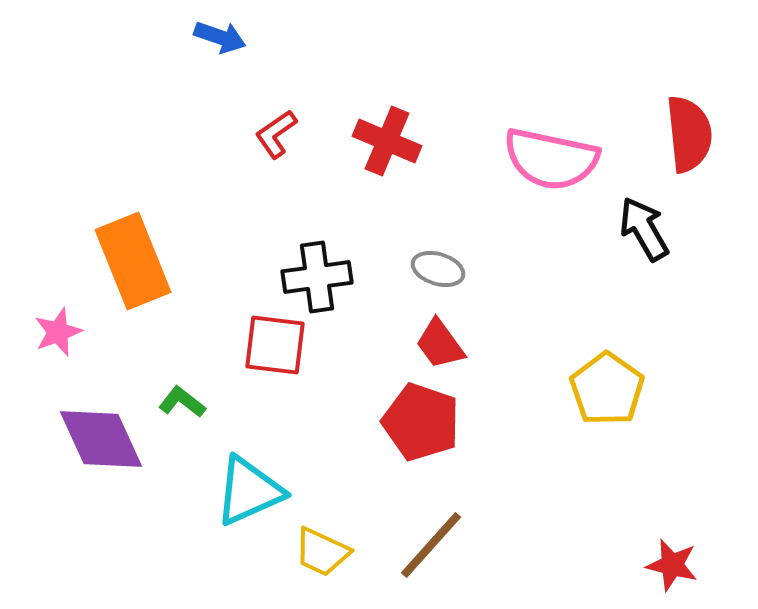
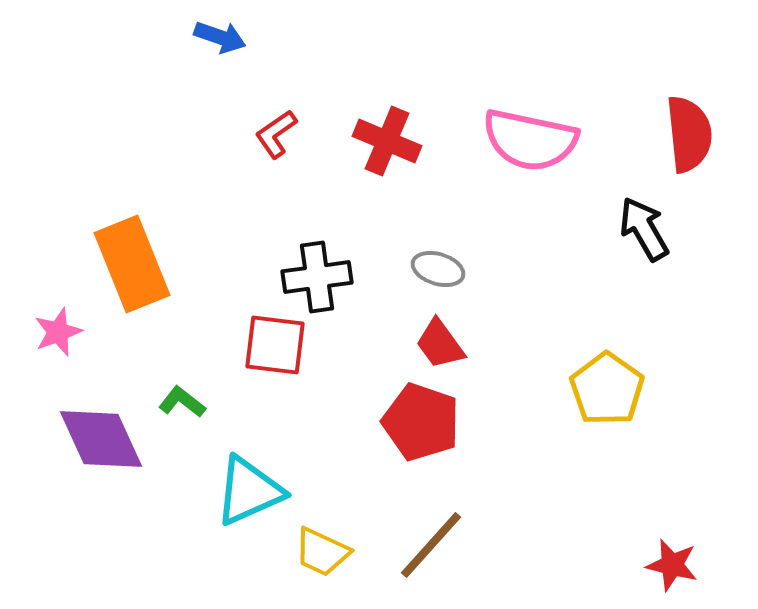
pink semicircle: moved 21 px left, 19 px up
orange rectangle: moved 1 px left, 3 px down
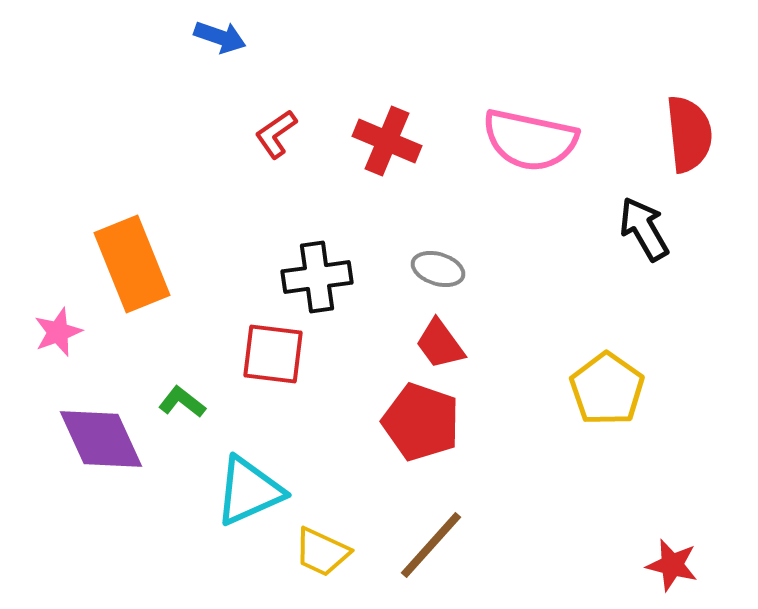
red square: moved 2 px left, 9 px down
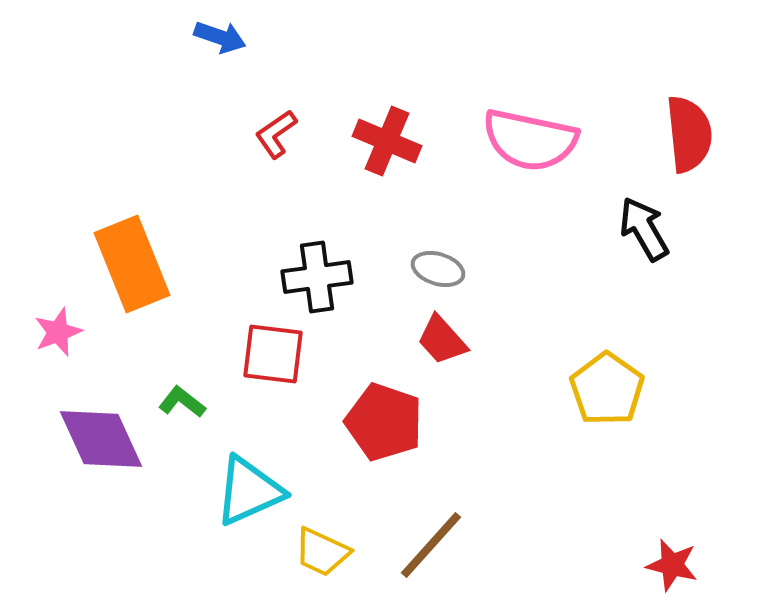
red trapezoid: moved 2 px right, 4 px up; rotated 6 degrees counterclockwise
red pentagon: moved 37 px left
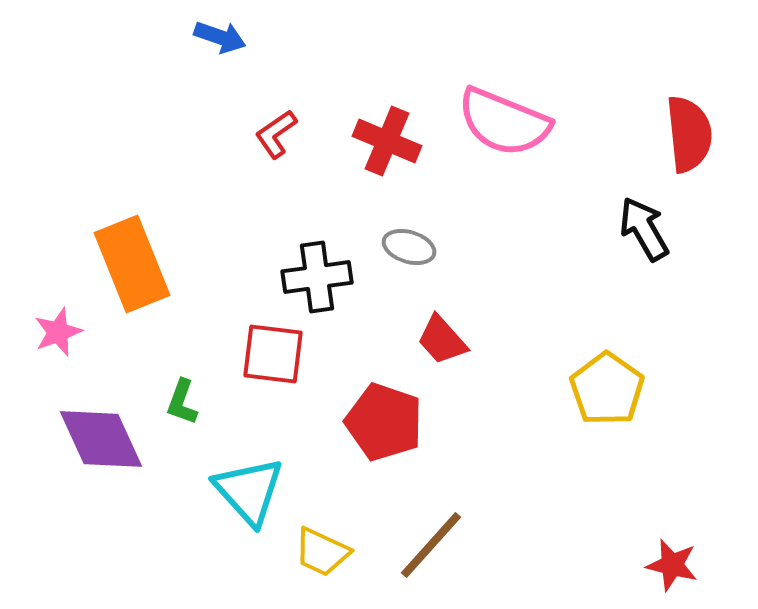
pink semicircle: moved 26 px left, 18 px up; rotated 10 degrees clockwise
gray ellipse: moved 29 px left, 22 px up
green L-shape: rotated 108 degrees counterclockwise
cyan triangle: rotated 48 degrees counterclockwise
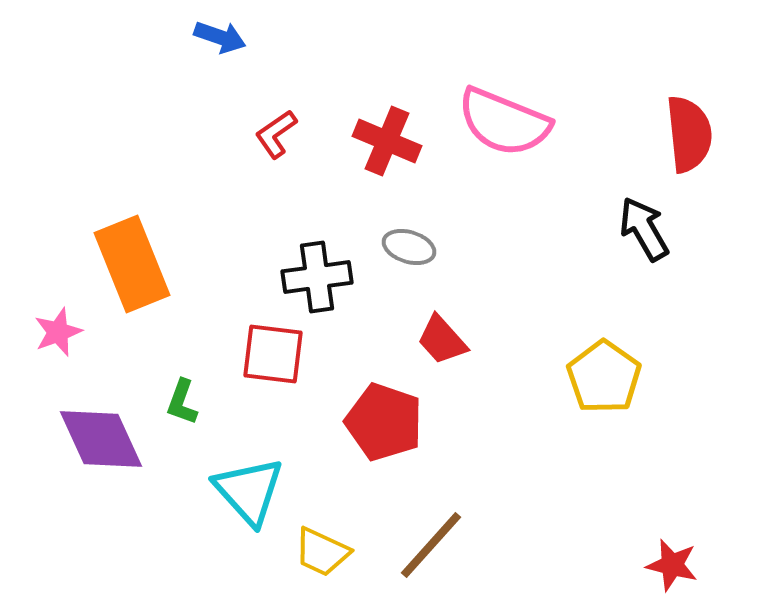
yellow pentagon: moved 3 px left, 12 px up
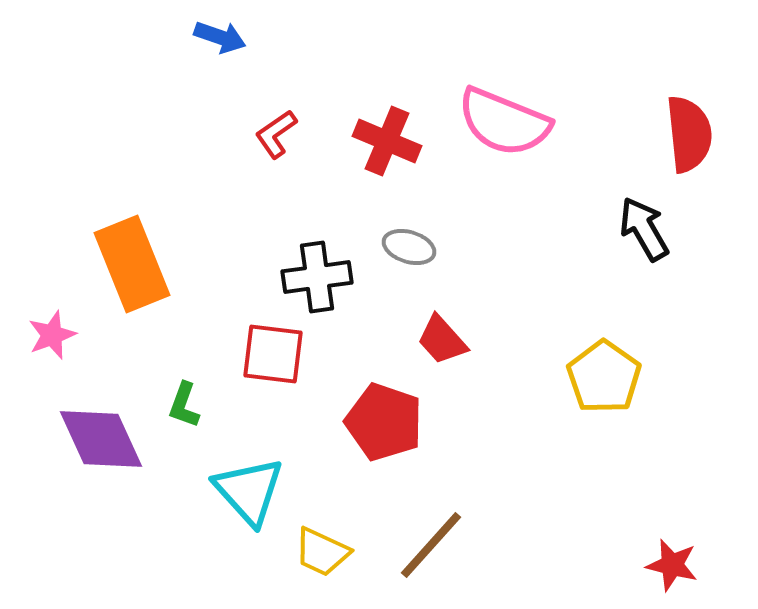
pink star: moved 6 px left, 3 px down
green L-shape: moved 2 px right, 3 px down
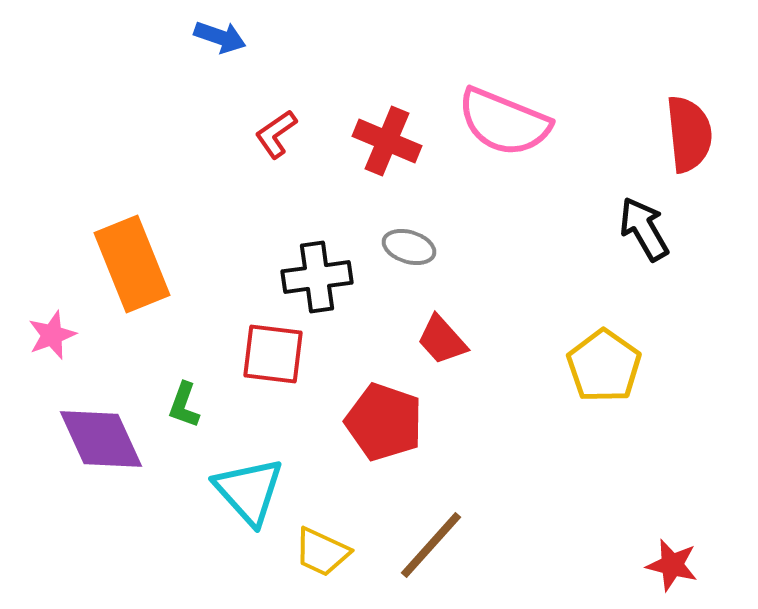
yellow pentagon: moved 11 px up
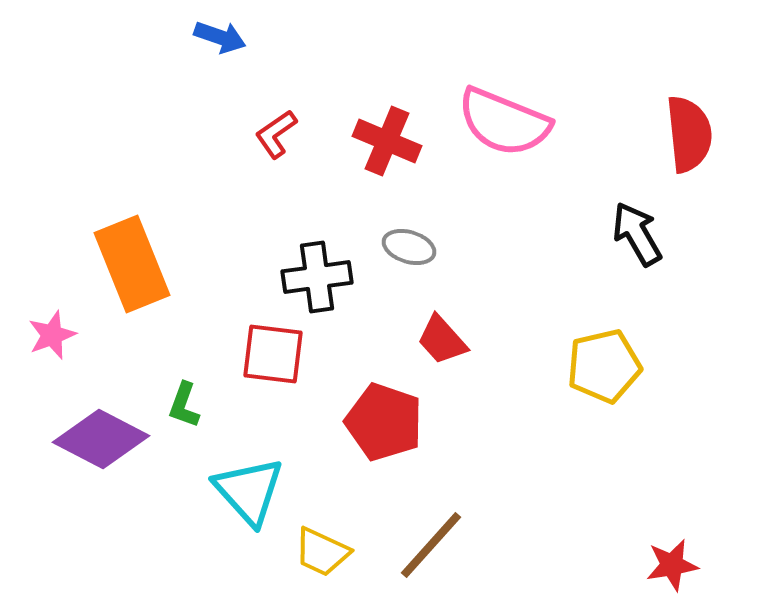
black arrow: moved 7 px left, 5 px down
yellow pentagon: rotated 24 degrees clockwise
purple diamond: rotated 38 degrees counterclockwise
red star: rotated 24 degrees counterclockwise
